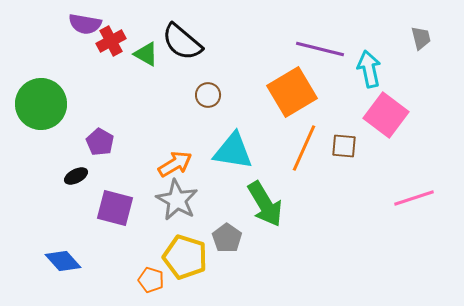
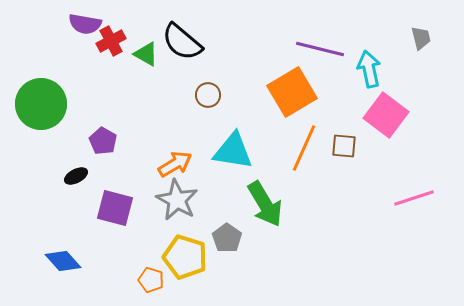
purple pentagon: moved 3 px right, 1 px up
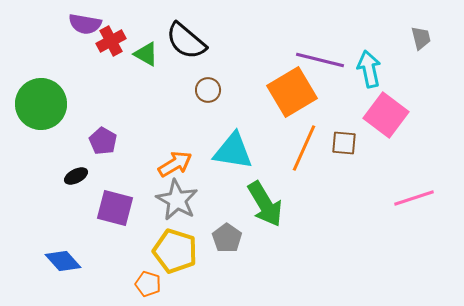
black semicircle: moved 4 px right, 1 px up
purple line: moved 11 px down
brown circle: moved 5 px up
brown square: moved 3 px up
yellow pentagon: moved 10 px left, 6 px up
orange pentagon: moved 3 px left, 4 px down
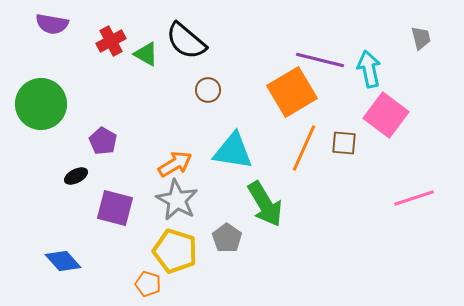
purple semicircle: moved 33 px left
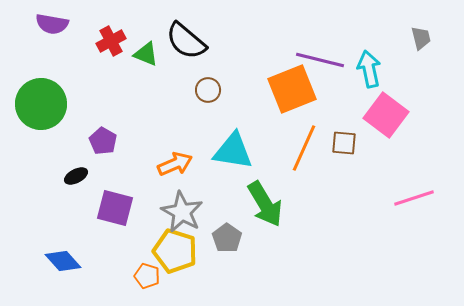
green triangle: rotated 8 degrees counterclockwise
orange square: moved 3 px up; rotated 9 degrees clockwise
orange arrow: rotated 8 degrees clockwise
gray star: moved 5 px right, 12 px down
orange pentagon: moved 1 px left, 8 px up
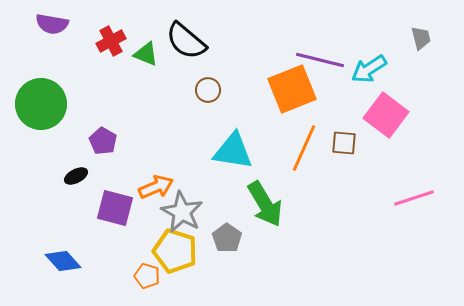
cyan arrow: rotated 111 degrees counterclockwise
orange arrow: moved 19 px left, 23 px down
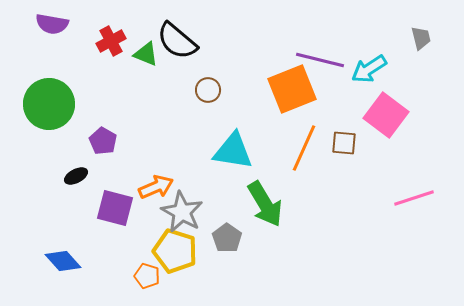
black semicircle: moved 9 px left
green circle: moved 8 px right
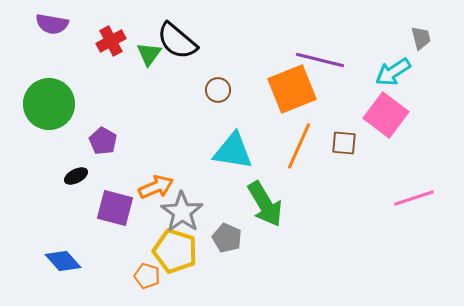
green triangle: moved 3 px right; rotated 44 degrees clockwise
cyan arrow: moved 24 px right, 3 px down
brown circle: moved 10 px right
orange line: moved 5 px left, 2 px up
gray star: rotated 6 degrees clockwise
gray pentagon: rotated 12 degrees counterclockwise
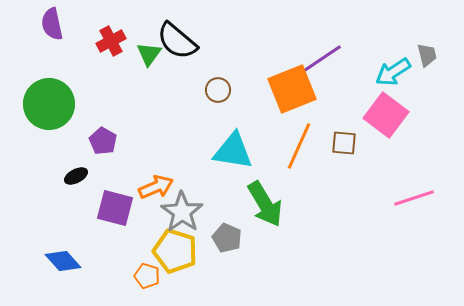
purple semicircle: rotated 68 degrees clockwise
gray trapezoid: moved 6 px right, 17 px down
purple line: rotated 48 degrees counterclockwise
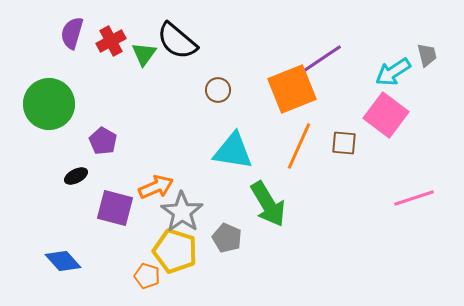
purple semicircle: moved 20 px right, 9 px down; rotated 28 degrees clockwise
green triangle: moved 5 px left
green arrow: moved 3 px right
